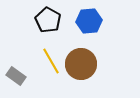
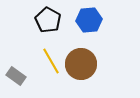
blue hexagon: moved 1 px up
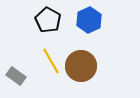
blue hexagon: rotated 20 degrees counterclockwise
brown circle: moved 2 px down
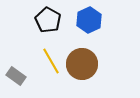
brown circle: moved 1 px right, 2 px up
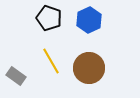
black pentagon: moved 1 px right, 2 px up; rotated 10 degrees counterclockwise
brown circle: moved 7 px right, 4 px down
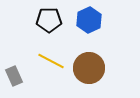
black pentagon: moved 2 px down; rotated 20 degrees counterclockwise
yellow line: rotated 32 degrees counterclockwise
gray rectangle: moved 2 px left; rotated 30 degrees clockwise
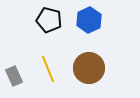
black pentagon: rotated 15 degrees clockwise
yellow line: moved 3 px left, 8 px down; rotated 40 degrees clockwise
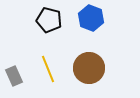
blue hexagon: moved 2 px right, 2 px up; rotated 15 degrees counterclockwise
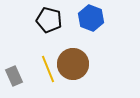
brown circle: moved 16 px left, 4 px up
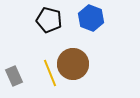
yellow line: moved 2 px right, 4 px down
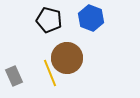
brown circle: moved 6 px left, 6 px up
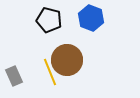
brown circle: moved 2 px down
yellow line: moved 1 px up
